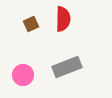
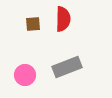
brown square: moved 2 px right; rotated 21 degrees clockwise
pink circle: moved 2 px right
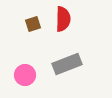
brown square: rotated 14 degrees counterclockwise
gray rectangle: moved 3 px up
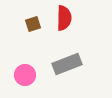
red semicircle: moved 1 px right, 1 px up
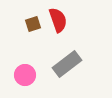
red semicircle: moved 6 px left, 2 px down; rotated 20 degrees counterclockwise
gray rectangle: rotated 16 degrees counterclockwise
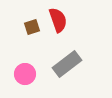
brown square: moved 1 px left, 3 px down
pink circle: moved 1 px up
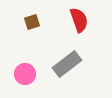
red semicircle: moved 21 px right
brown square: moved 5 px up
